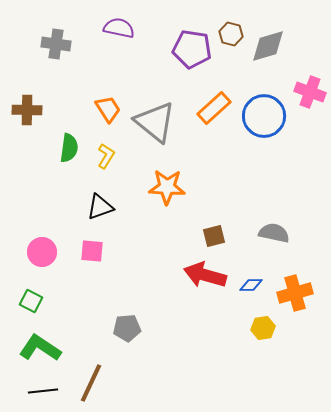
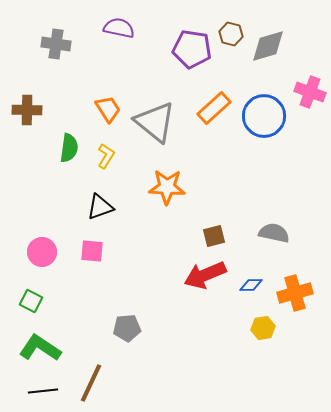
red arrow: rotated 39 degrees counterclockwise
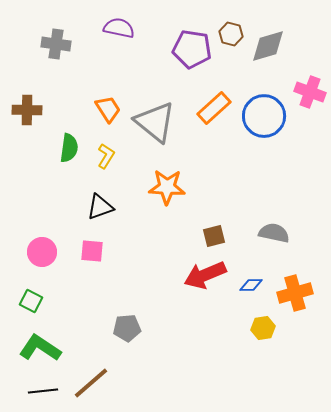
brown line: rotated 24 degrees clockwise
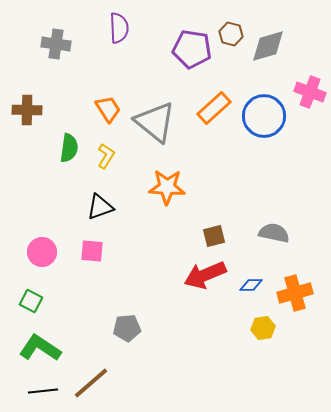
purple semicircle: rotated 76 degrees clockwise
